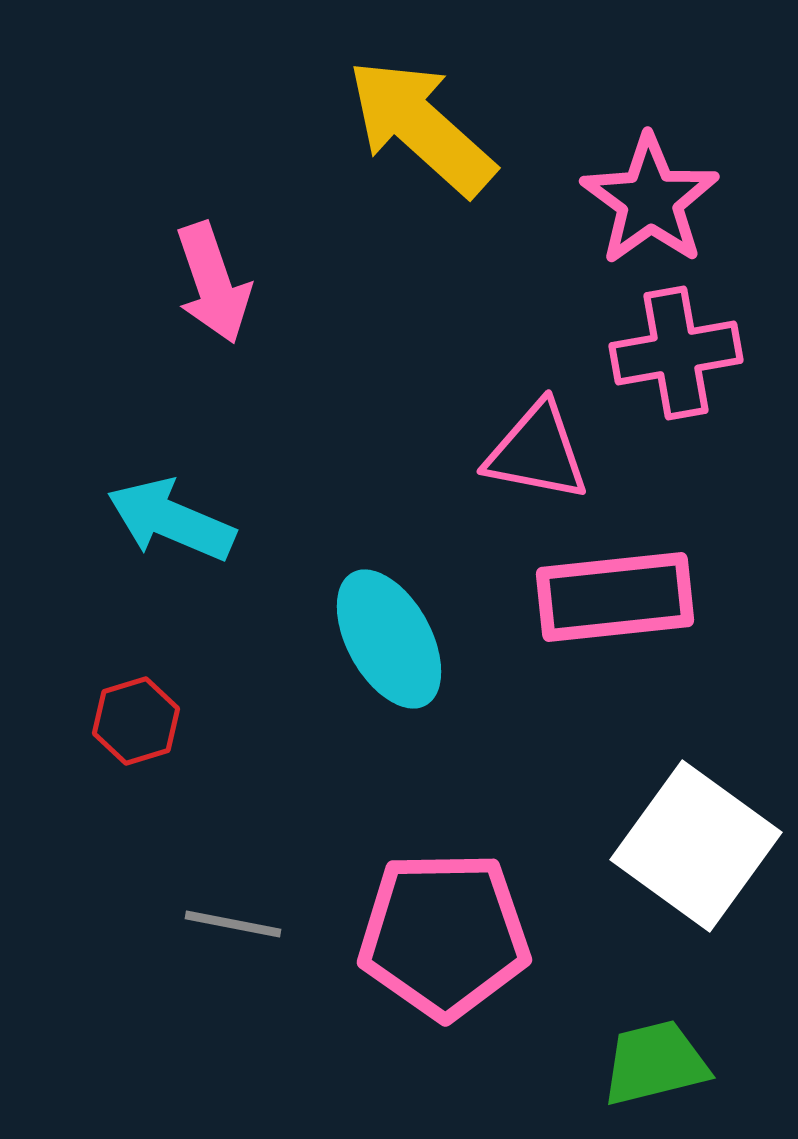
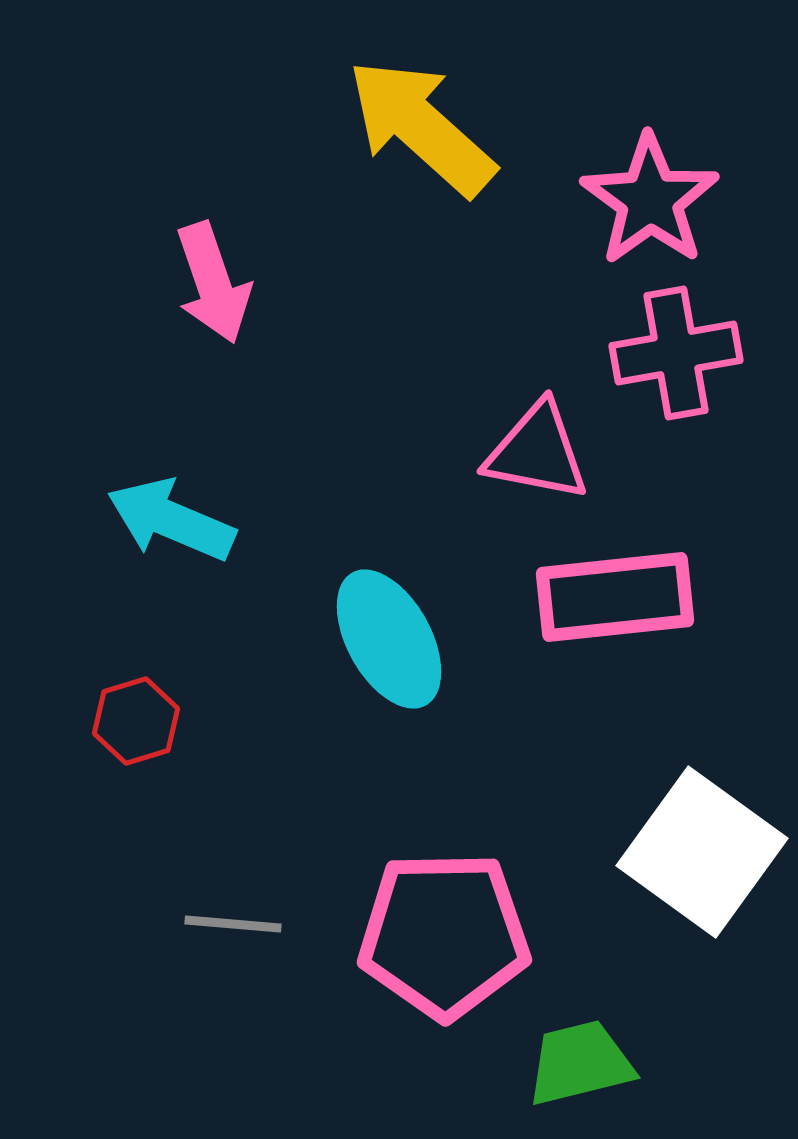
white square: moved 6 px right, 6 px down
gray line: rotated 6 degrees counterclockwise
green trapezoid: moved 75 px left
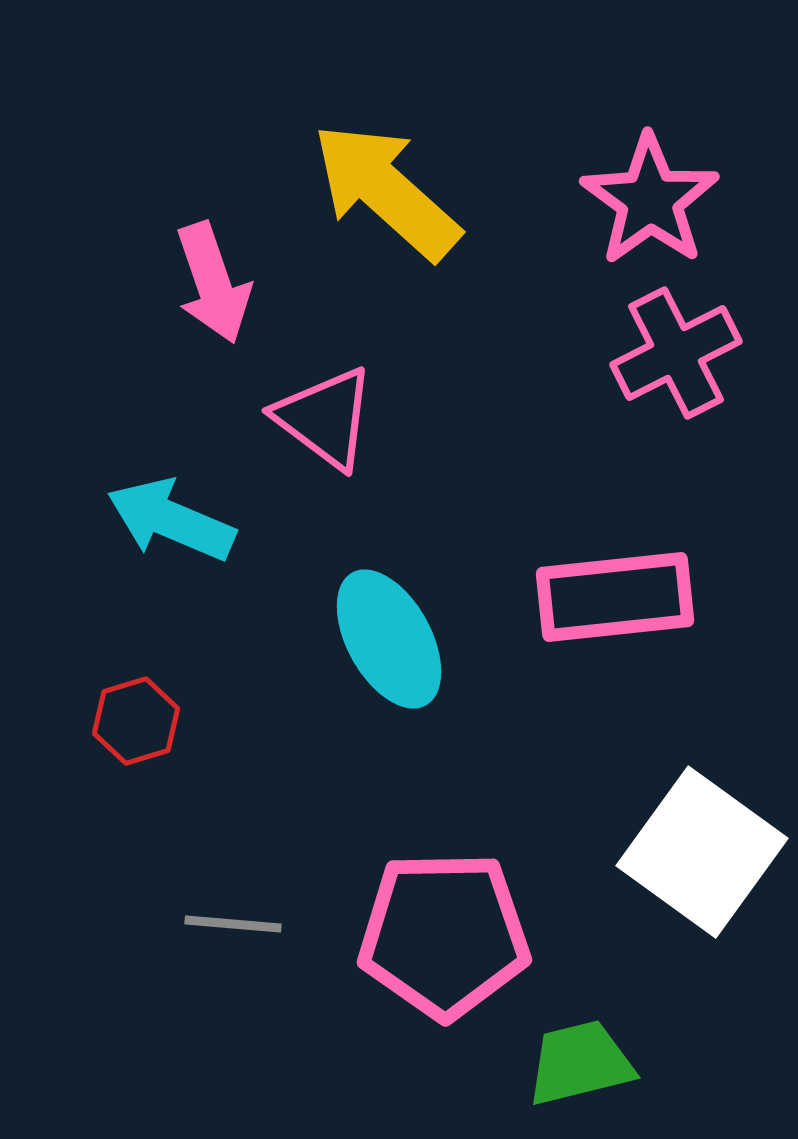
yellow arrow: moved 35 px left, 64 px down
pink cross: rotated 17 degrees counterclockwise
pink triangle: moved 212 px left, 34 px up; rotated 26 degrees clockwise
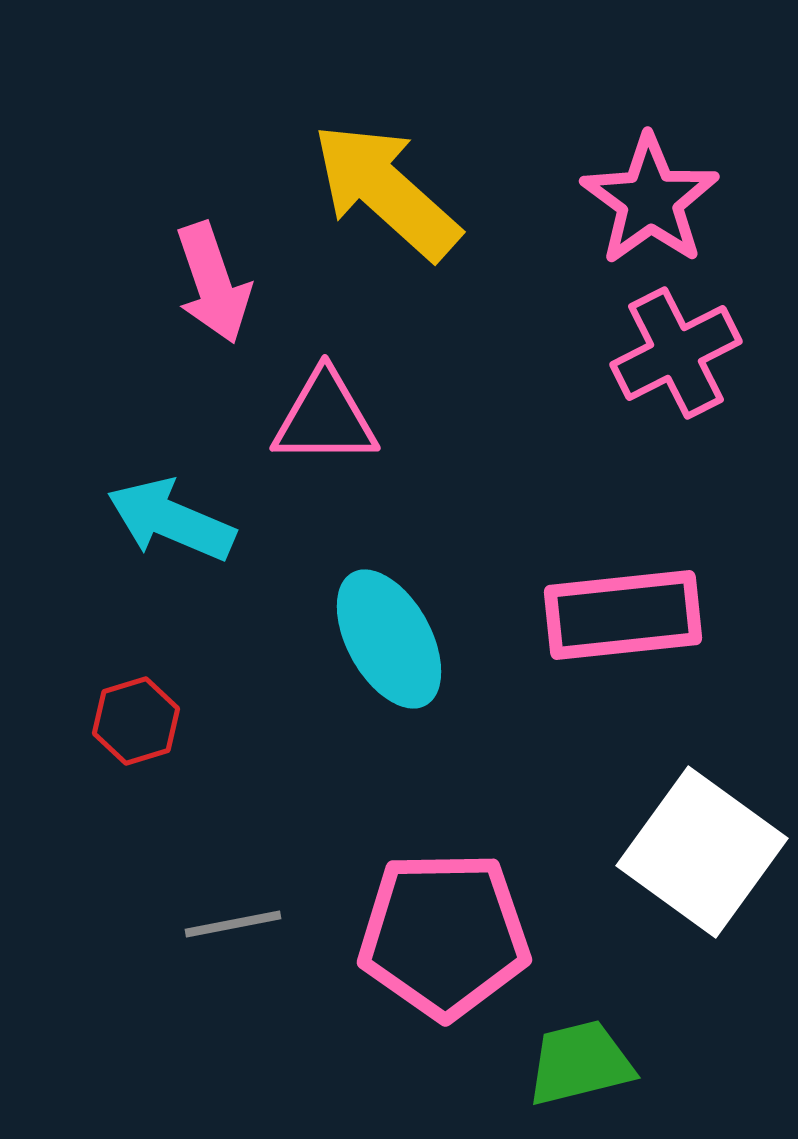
pink triangle: rotated 37 degrees counterclockwise
pink rectangle: moved 8 px right, 18 px down
gray line: rotated 16 degrees counterclockwise
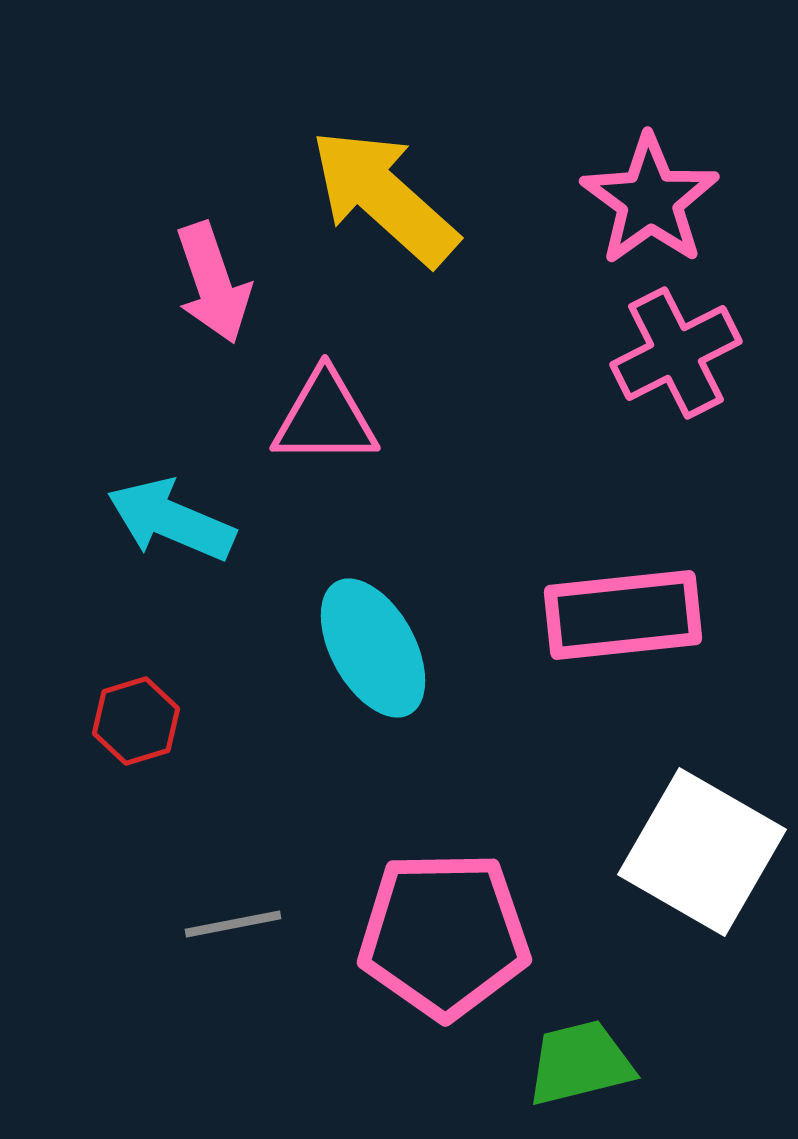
yellow arrow: moved 2 px left, 6 px down
cyan ellipse: moved 16 px left, 9 px down
white square: rotated 6 degrees counterclockwise
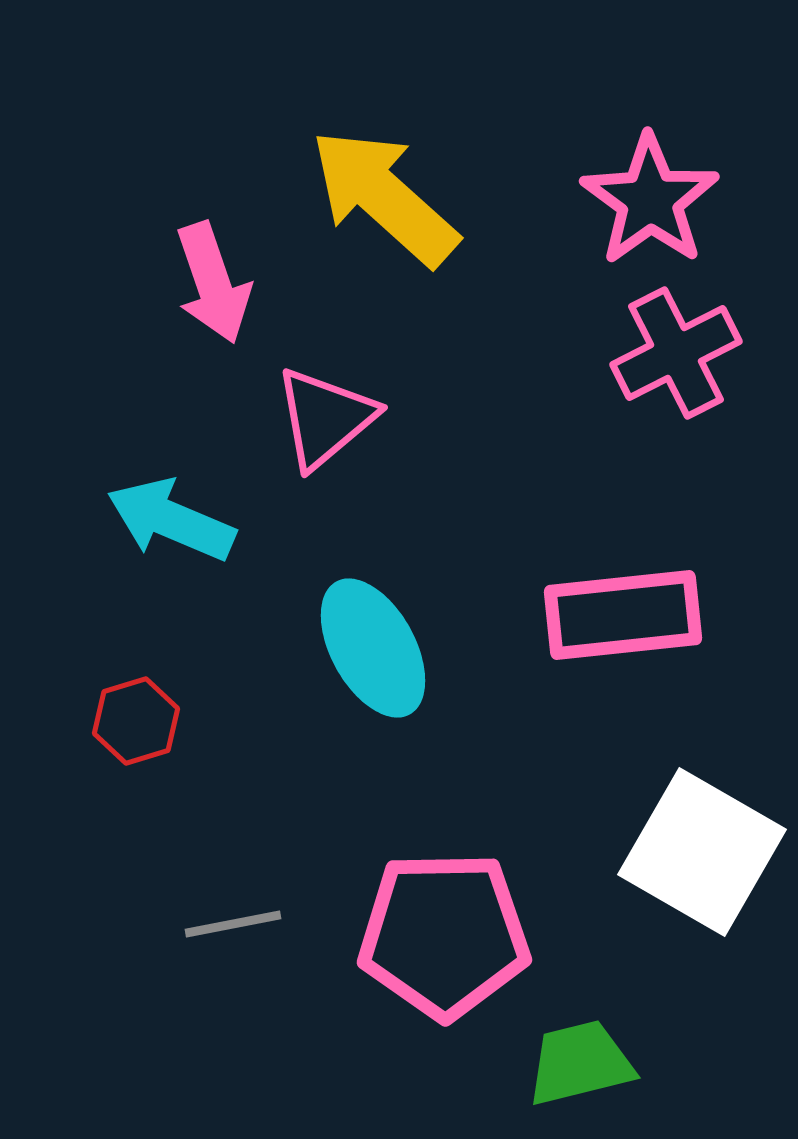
pink triangle: rotated 40 degrees counterclockwise
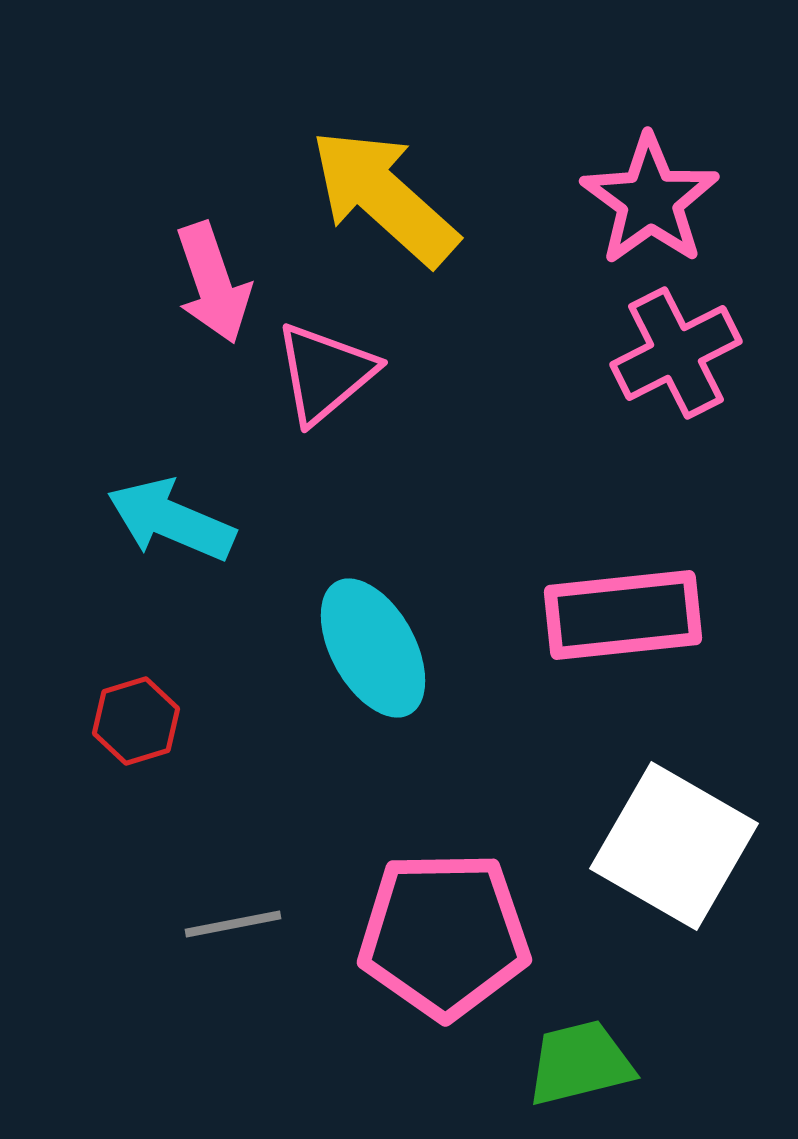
pink triangle: moved 45 px up
white square: moved 28 px left, 6 px up
